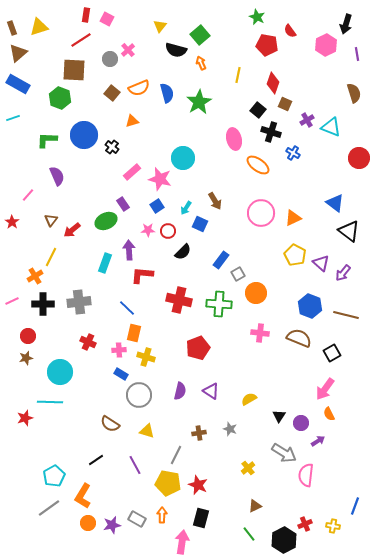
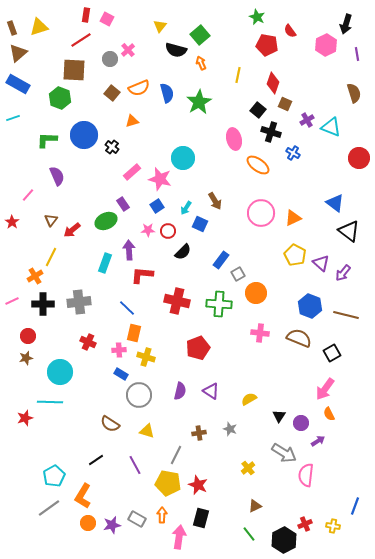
red cross at (179, 300): moved 2 px left, 1 px down
pink arrow at (182, 542): moved 3 px left, 5 px up
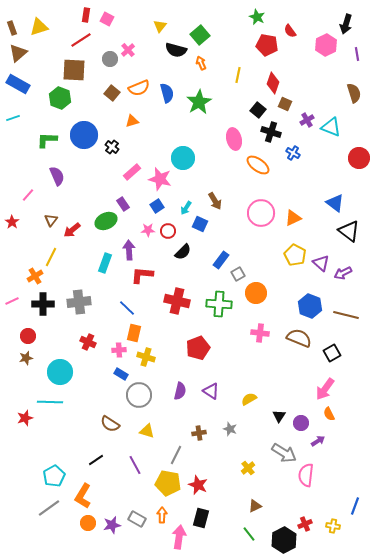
purple arrow at (343, 273): rotated 24 degrees clockwise
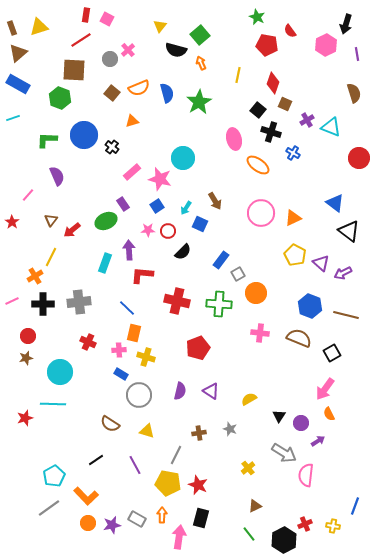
cyan line at (50, 402): moved 3 px right, 2 px down
orange L-shape at (83, 496): moved 3 px right; rotated 75 degrees counterclockwise
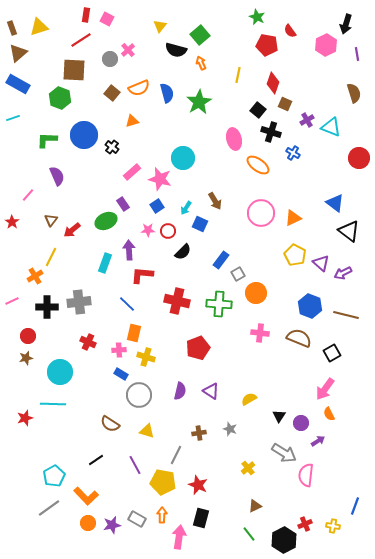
black cross at (43, 304): moved 4 px right, 3 px down
blue line at (127, 308): moved 4 px up
yellow pentagon at (168, 483): moved 5 px left, 1 px up
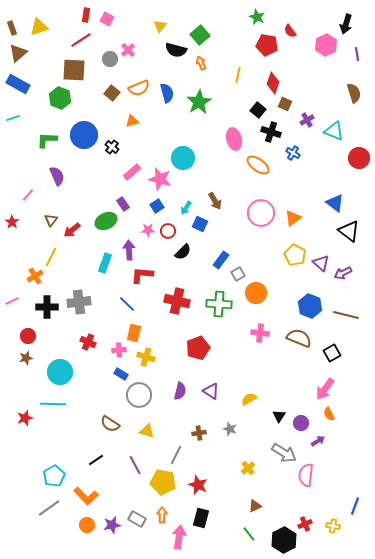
cyan triangle at (331, 127): moved 3 px right, 4 px down
orange triangle at (293, 218): rotated 12 degrees counterclockwise
orange circle at (88, 523): moved 1 px left, 2 px down
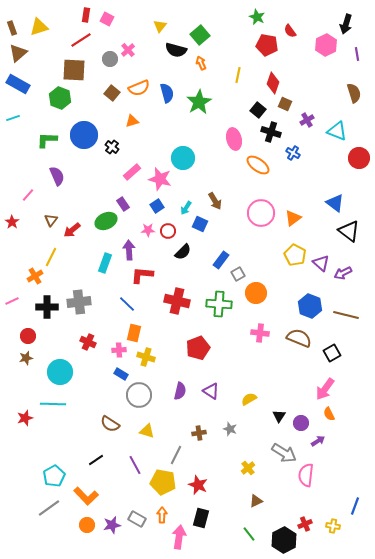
cyan triangle at (334, 131): moved 3 px right
brown triangle at (255, 506): moved 1 px right, 5 px up
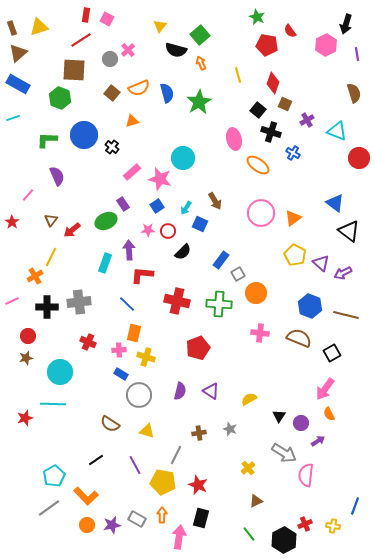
yellow line at (238, 75): rotated 28 degrees counterclockwise
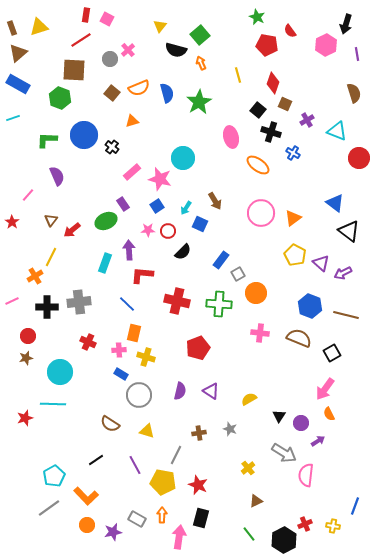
pink ellipse at (234, 139): moved 3 px left, 2 px up
purple star at (112, 525): moved 1 px right, 7 px down
